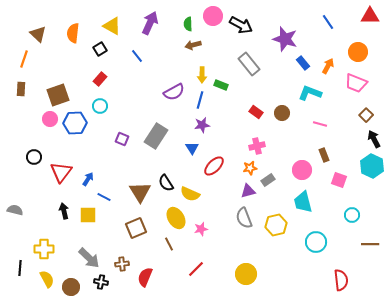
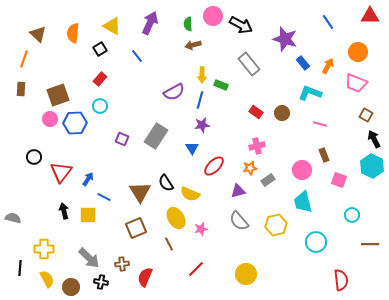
brown square at (366, 115): rotated 16 degrees counterclockwise
purple triangle at (248, 191): moved 10 px left
gray semicircle at (15, 210): moved 2 px left, 8 px down
gray semicircle at (244, 218): moved 5 px left, 3 px down; rotated 20 degrees counterclockwise
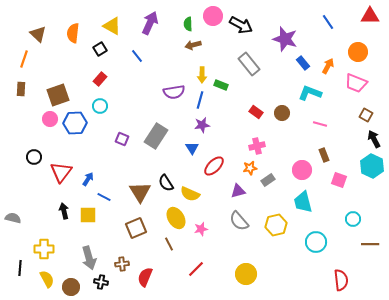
purple semicircle at (174, 92): rotated 20 degrees clockwise
cyan circle at (352, 215): moved 1 px right, 4 px down
gray arrow at (89, 258): rotated 30 degrees clockwise
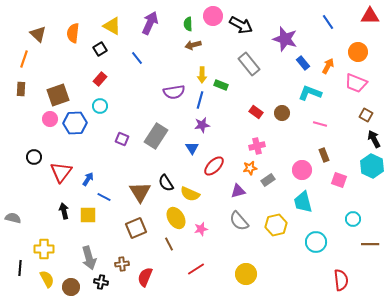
blue line at (137, 56): moved 2 px down
red line at (196, 269): rotated 12 degrees clockwise
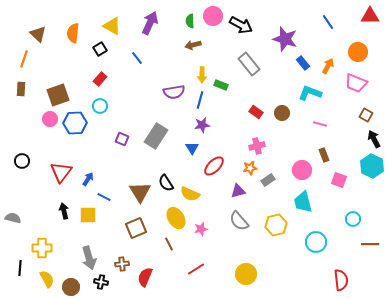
green semicircle at (188, 24): moved 2 px right, 3 px up
black circle at (34, 157): moved 12 px left, 4 px down
yellow cross at (44, 249): moved 2 px left, 1 px up
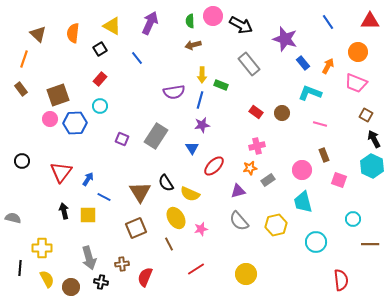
red triangle at (370, 16): moved 5 px down
brown rectangle at (21, 89): rotated 40 degrees counterclockwise
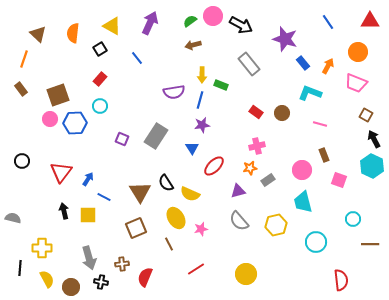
green semicircle at (190, 21): rotated 56 degrees clockwise
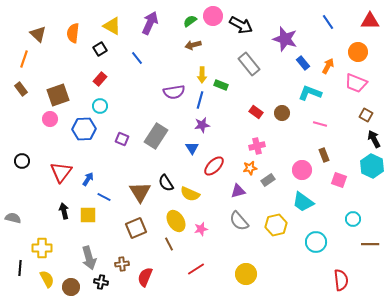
blue hexagon at (75, 123): moved 9 px right, 6 px down
cyan trapezoid at (303, 202): rotated 40 degrees counterclockwise
yellow ellipse at (176, 218): moved 3 px down
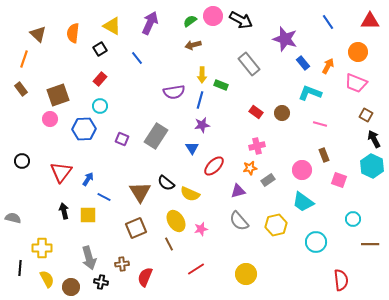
black arrow at (241, 25): moved 5 px up
black semicircle at (166, 183): rotated 18 degrees counterclockwise
